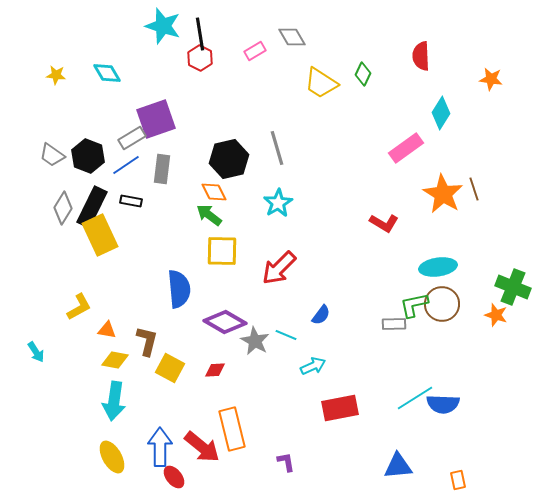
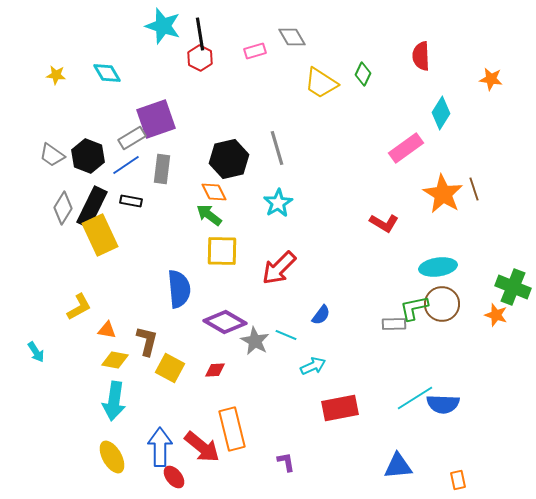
pink rectangle at (255, 51): rotated 15 degrees clockwise
green L-shape at (414, 305): moved 3 px down
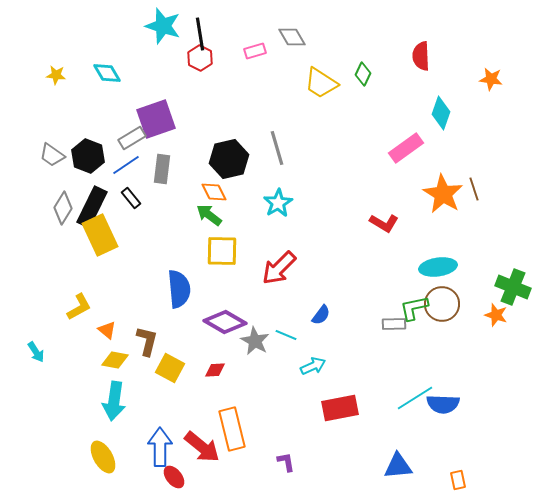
cyan diamond at (441, 113): rotated 12 degrees counterclockwise
black rectangle at (131, 201): moved 3 px up; rotated 40 degrees clockwise
orange triangle at (107, 330): rotated 30 degrees clockwise
yellow ellipse at (112, 457): moved 9 px left
